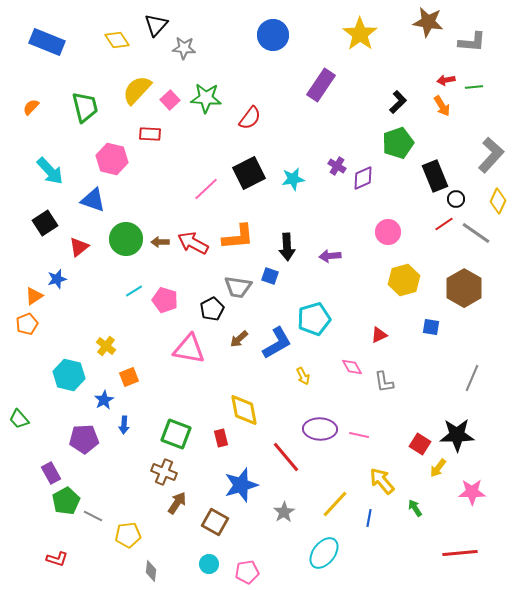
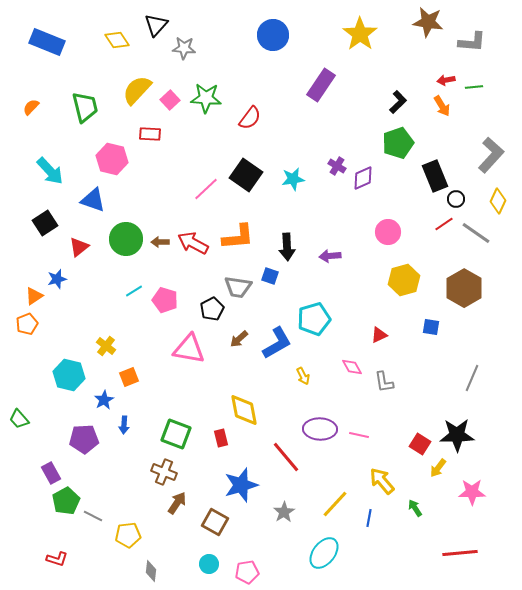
black square at (249, 173): moved 3 px left, 2 px down; rotated 28 degrees counterclockwise
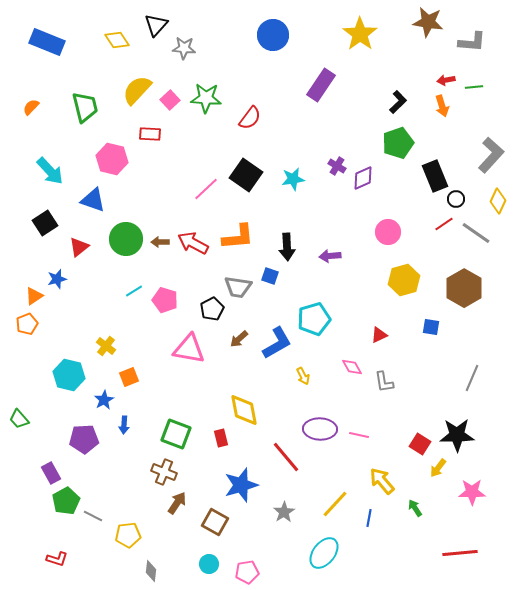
orange arrow at (442, 106): rotated 15 degrees clockwise
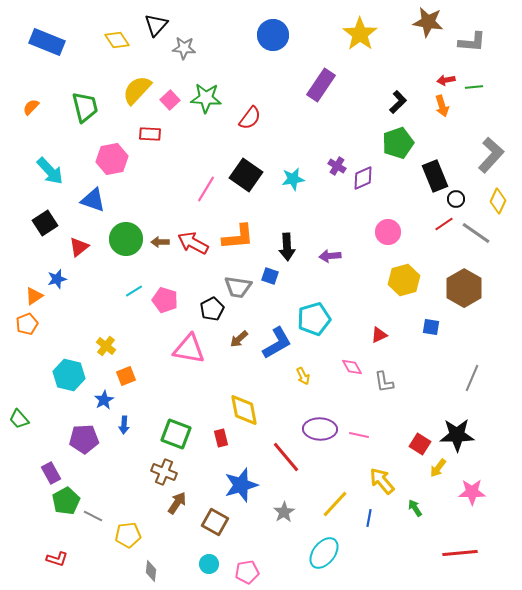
pink hexagon at (112, 159): rotated 24 degrees counterclockwise
pink line at (206, 189): rotated 16 degrees counterclockwise
orange square at (129, 377): moved 3 px left, 1 px up
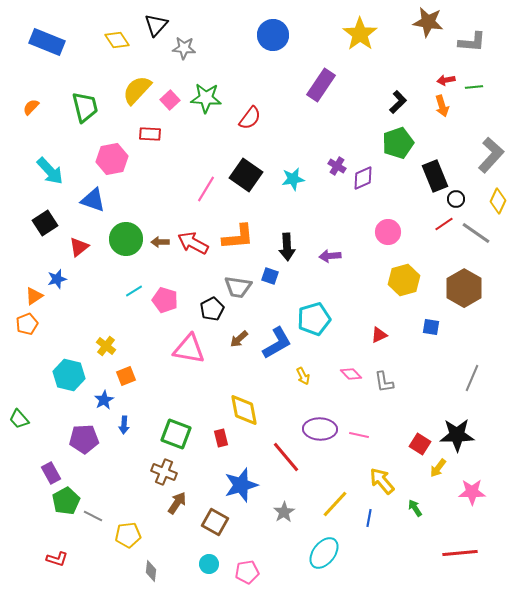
pink diamond at (352, 367): moved 1 px left, 7 px down; rotated 15 degrees counterclockwise
